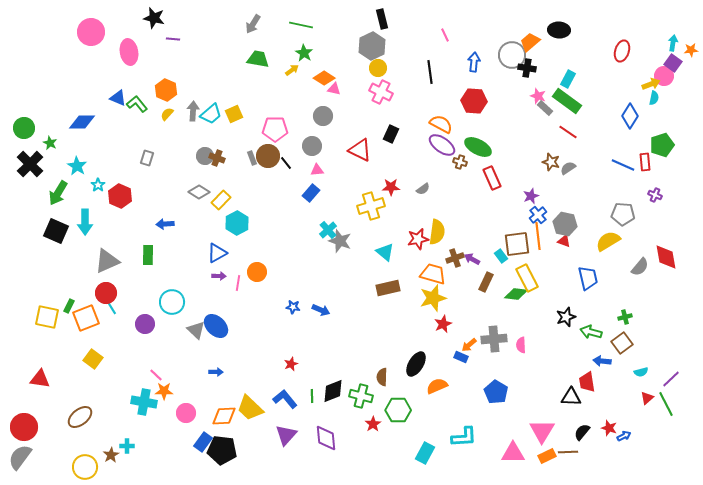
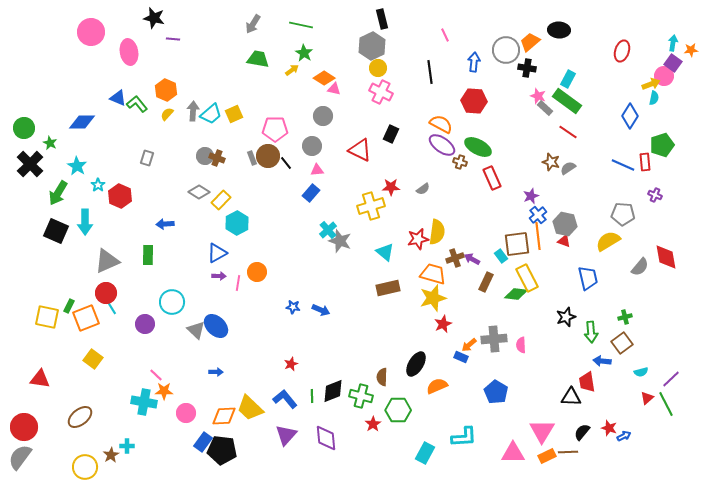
gray circle at (512, 55): moved 6 px left, 5 px up
green arrow at (591, 332): rotated 110 degrees counterclockwise
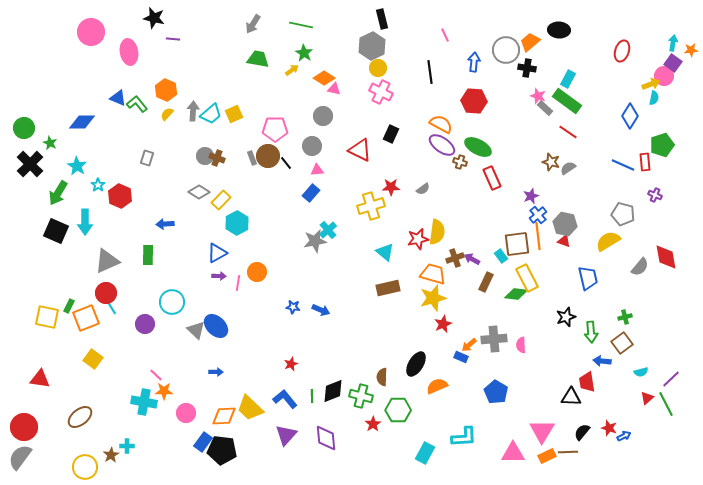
gray pentagon at (623, 214): rotated 10 degrees clockwise
gray star at (340, 241): moved 25 px left; rotated 30 degrees counterclockwise
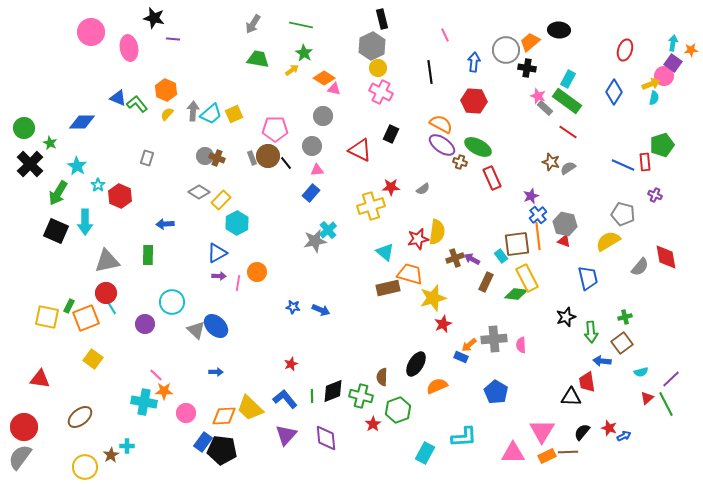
red ellipse at (622, 51): moved 3 px right, 1 px up
pink ellipse at (129, 52): moved 4 px up
blue diamond at (630, 116): moved 16 px left, 24 px up
gray triangle at (107, 261): rotated 12 degrees clockwise
orange trapezoid at (433, 274): moved 23 px left
green hexagon at (398, 410): rotated 20 degrees counterclockwise
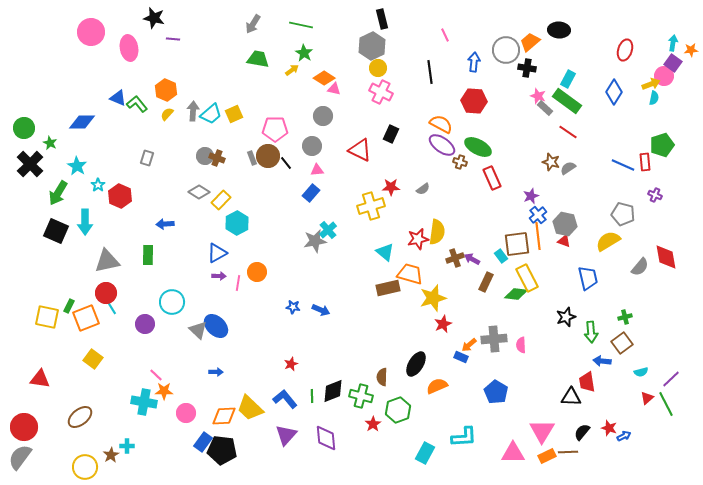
gray triangle at (196, 330): moved 2 px right
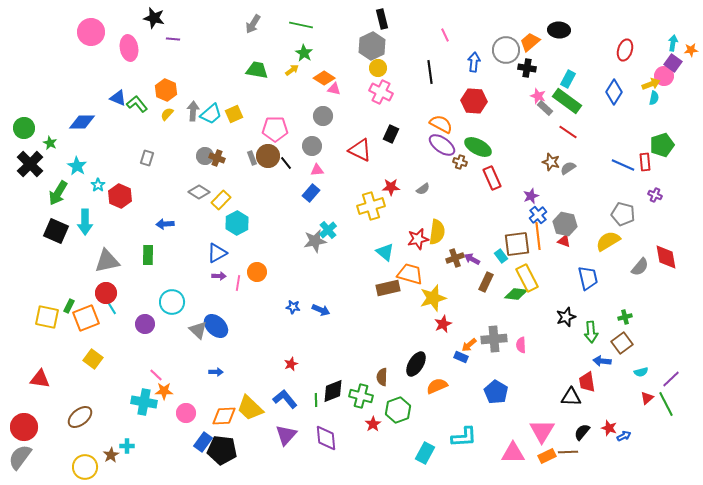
green trapezoid at (258, 59): moved 1 px left, 11 px down
green line at (312, 396): moved 4 px right, 4 px down
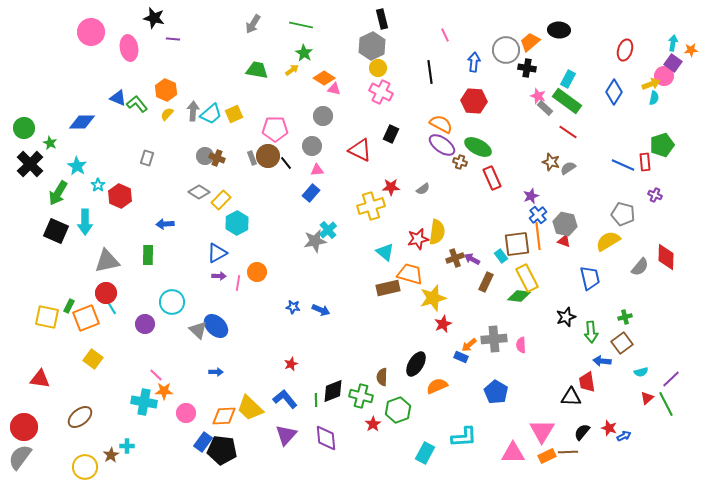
red diamond at (666, 257): rotated 12 degrees clockwise
blue trapezoid at (588, 278): moved 2 px right
green diamond at (516, 294): moved 3 px right, 2 px down
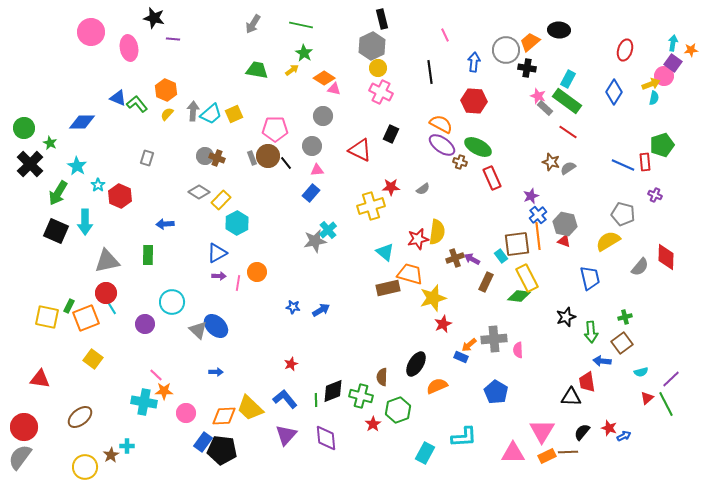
blue arrow at (321, 310): rotated 54 degrees counterclockwise
pink semicircle at (521, 345): moved 3 px left, 5 px down
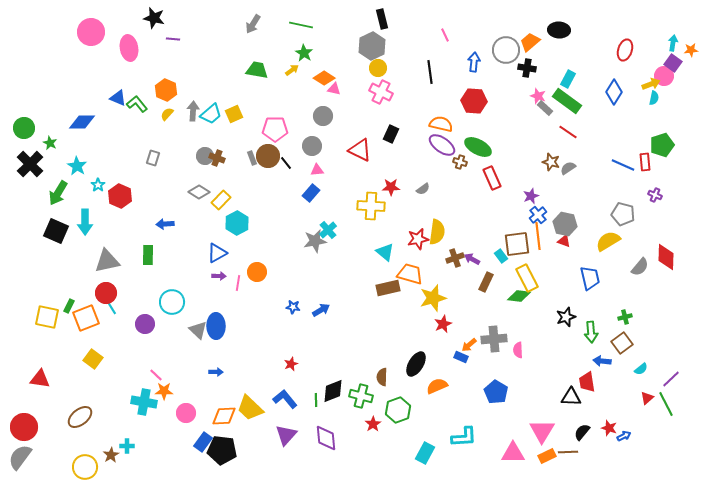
orange semicircle at (441, 124): rotated 15 degrees counterclockwise
gray rectangle at (147, 158): moved 6 px right
yellow cross at (371, 206): rotated 20 degrees clockwise
blue ellipse at (216, 326): rotated 45 degrees clockwise
cyan semicircle at (641, 372): moved 3 px up; rotated 24 degrees counterclockwise
